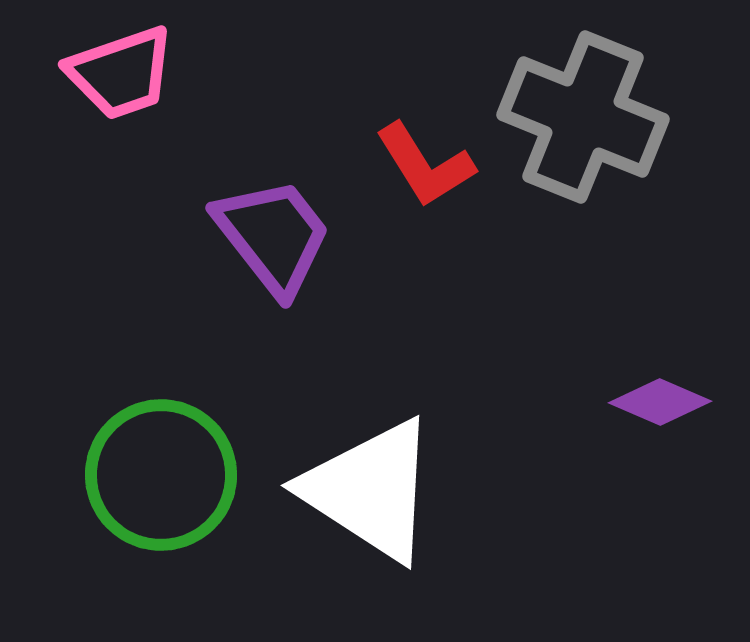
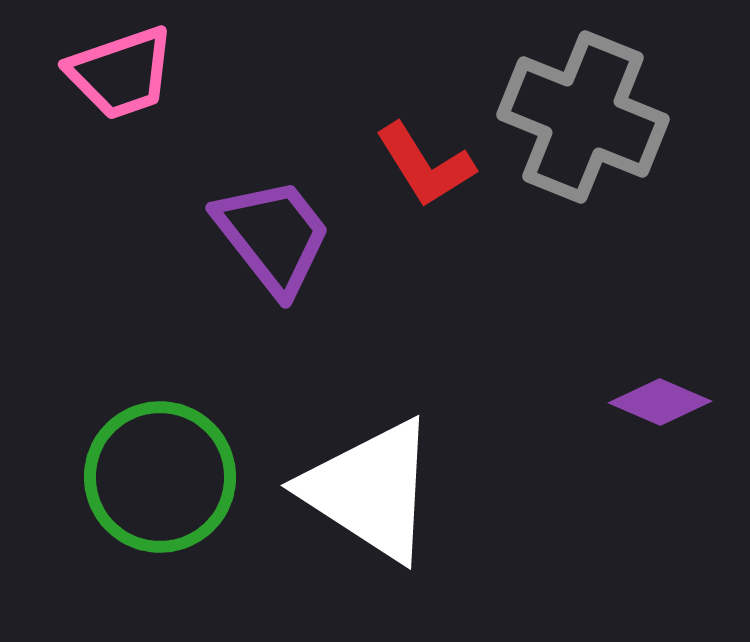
green circle: moved 1 px left, 2 px down
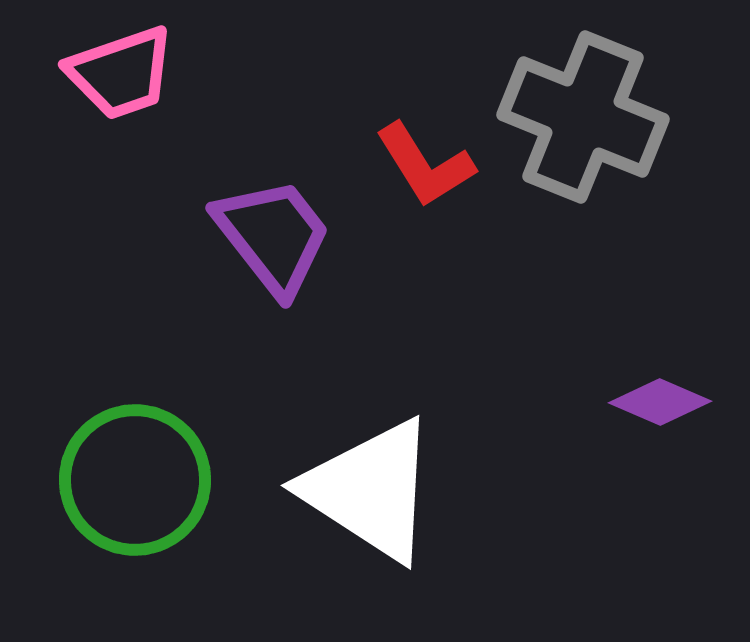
green circle: moved 25 px left, 3 px down
